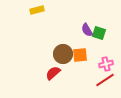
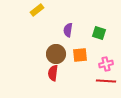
yellow rectangle: rotated 24 degrees counterclockwise
purple semicircle: moved 19 px left; rotated 40 degrees clockwise
brown circle: moved 7 px left
red semicircle: rotated 42 degrees counterclockwise
red line: moved 1 px right, 1 px down; rotated 36 degrees clockwise
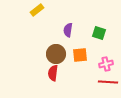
red line: moved 2 px right, 1 px down
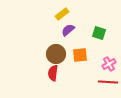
yellow rectangle: moved 25 px right, 4 px down
purple semicircle: rotated 40 degrees clockwise
pink cross: moved 3 px right; rotated 16 degrees counterclockwise
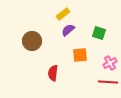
yellow rectangle: moved 1 px right
brown circle: moved 24 px left, 13 px up
pink cross: moved 1 px right, 1 px up
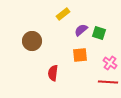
purple semicircle: moved 13 px right
pink cross: rotated 24 degrees counterclockwise
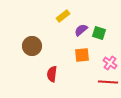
yellow rectangle: moved 2 px down
brown circle: moved 5 px down
orange square: moved 2 px right
red semicircle: moved 1 px left, 1 px down
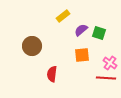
red line: moved 2 px left, 4 px up
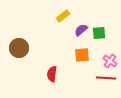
green square: rotated 24 degrees counterclockwise
brown circle: moved 13 px left, 2 px down
pink cross: moved 2 px up
